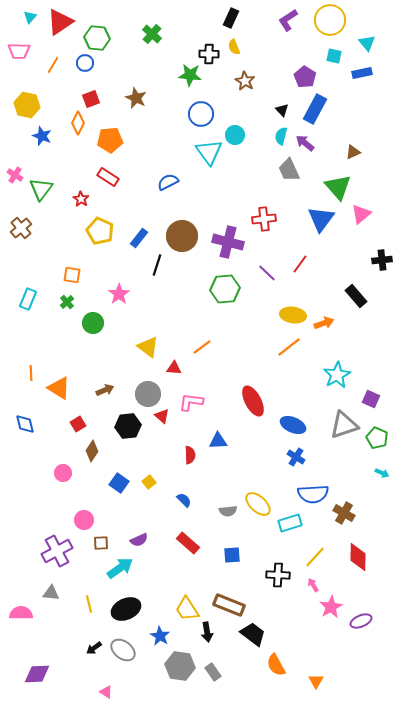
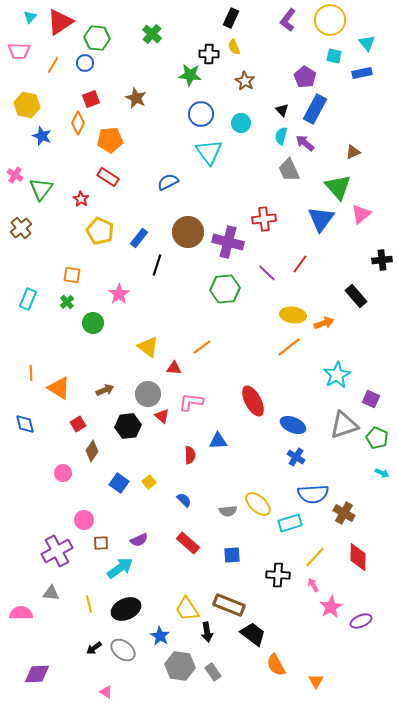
purple L-shape at (288, 20): rotated 20 degrees counterclockwise
cyan circle at (235, 135): moved 6 px right, 12 px up
brown circle at (182, 236): moved 6 px right, 4 px up
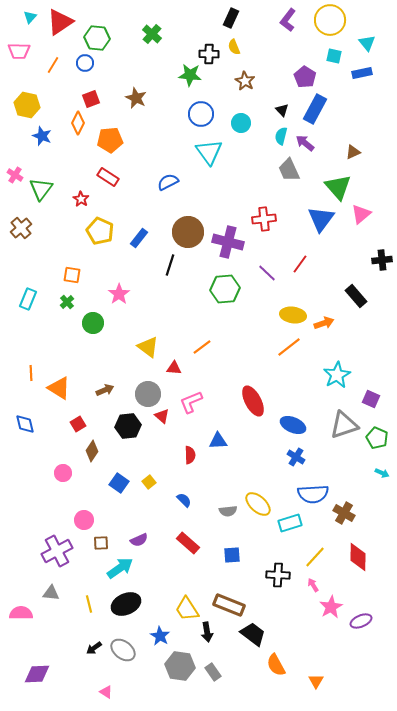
black line at (157, 265): moved 13 px right
pink L-shape at (191, 402): rotated 30 degrees counterclockwise
black ellipse at (126, 609): moved 5 px up
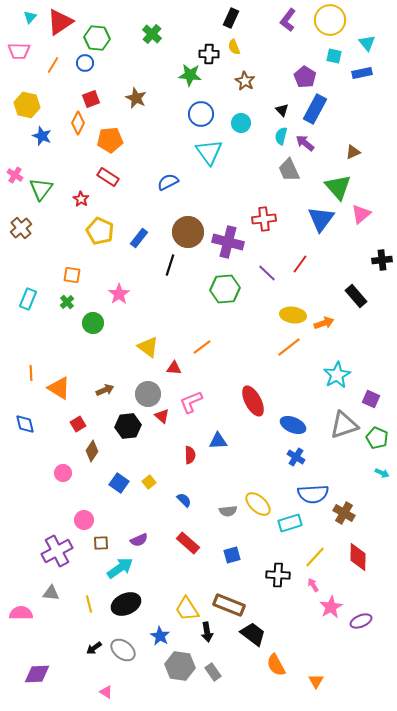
blue square at (232, 555): rotated 12 degrees counterclockwise
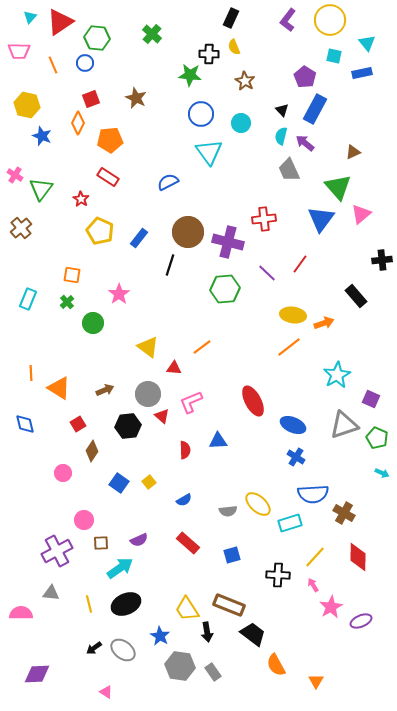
orange line at (53, 65): rotated 54 degrees counterclockwise
red semicircle at (190, 455): moved 5 px left, 5 px up
blue semicircle at (184, 500): rotated 105 degrees clockwise
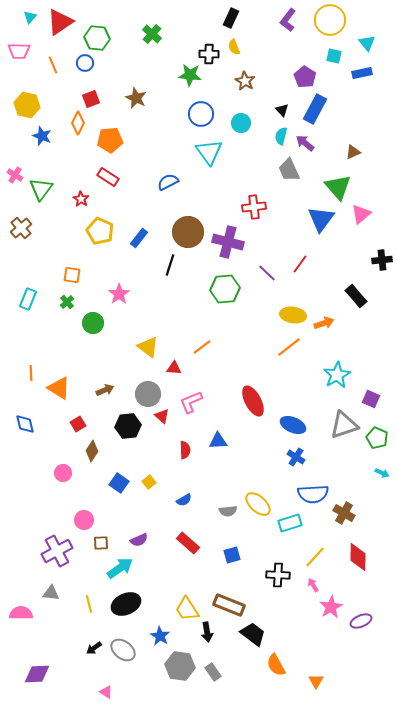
red cross at (264, 219): moved 10 px left, 12 px up
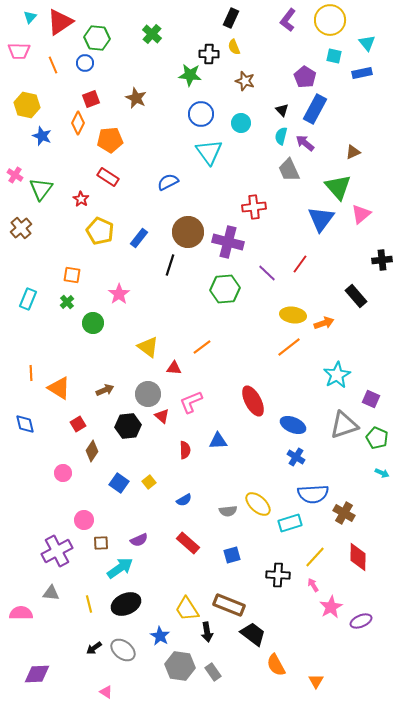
brown star at (245, 81): rotated 12 degrees counterclockwise
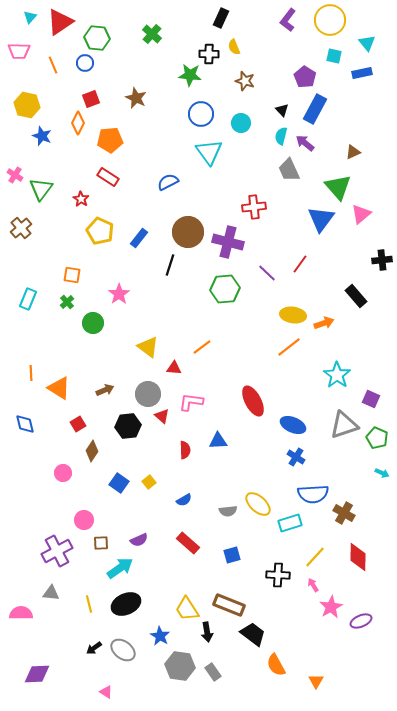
black rectangle at (231, 18): moved 10 px left
cyan star at (337, 375): rotated 8 degrees counterclockwise
pink L-shape at (191, 402): rotated 30 degrees clockwise
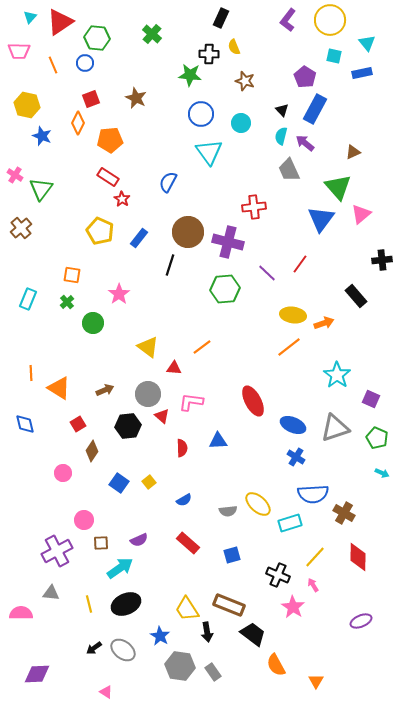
blue semicircle at (168, 182): rotated 35 degrees counterclockwise
red star at (81, 199): moved 41 px right
gray triangle at (344, 425): moved 9 px left, 3 px down
red semicircle at (185, 450): moved 3 px left, 2 px up
black cross at (278, 575): rotated 20 degrees clockwise
pink star at (331, 607): moved 38 px left; rotated 10 degrees counterclockwise
